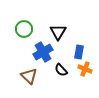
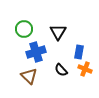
blue cross: moved 7 px left; rotated 12 degrees clockwise
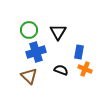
green circle: moved 5 px right, 1 px down
black semicircle: rotated 152 degrees clockwise
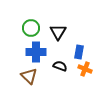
green circle: moved 2 px right, 2 px up
blue cross: rotated 18 degrees clockwise
black semicircle: moved 1 px left, 4 px up
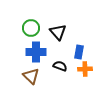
black triangle: rotated 12 degrees counterclockwise
orange cross: rotated 24 degrees counterclockwise
brown triangle: moved 2 px right
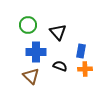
green circle: moved 3 px left, 3 px up
blue rectangle: moved 2 px right, 1 px up
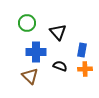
green circle: moved 1 px left, 2 px up
blue rectangle: moved 1 px right, 1 px up
brown triangle: moved 1 px left
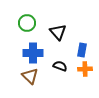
blue cross: moved 3 px left, 1 px down
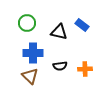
black triangle: moved 1 px right; rotated 36 degrees counterclockwise
blue rectangle: moved 25 px up; rotated 64 degrees counterclockwise
black semicircle: rotated 152 degrees clockwise
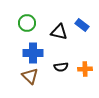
black semicircle: moved 1 px right, 1 px down
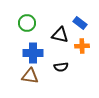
blue rectangle: moved 2 px left, 2 px up
black triangle: moved 1 px right, 3 px down
orange cross: moved 3 px left, 23 px up
brown triangle: rotated 36 degrees counterclockwise
